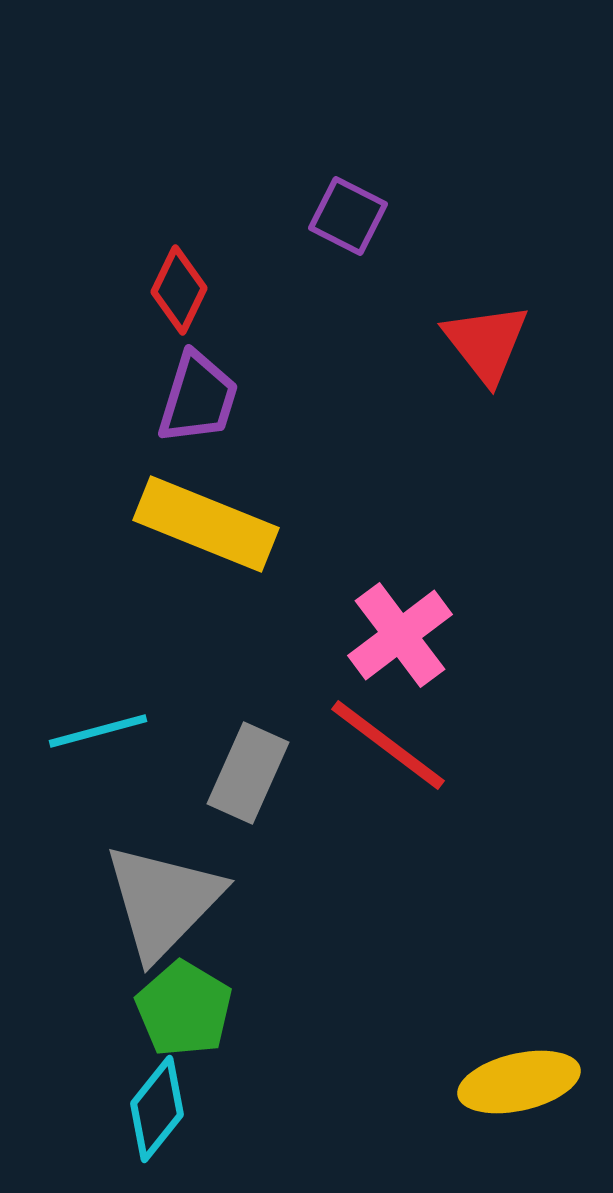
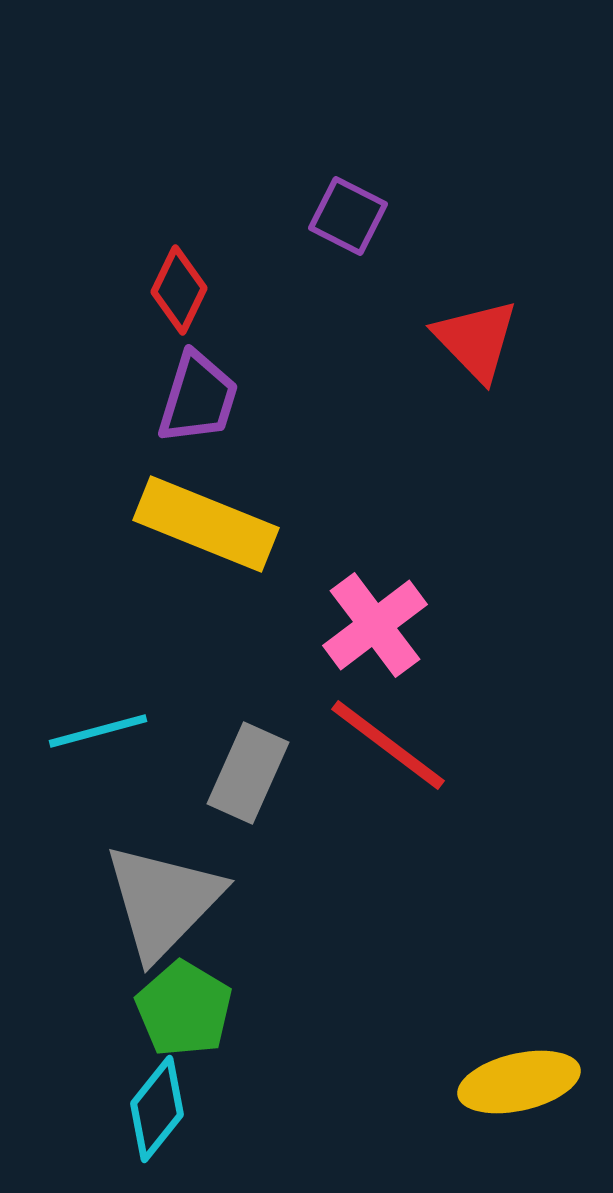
red triangle: moved 10 px left, 3 px up; rotated 6 degrees counterclockwise
pink cross: moved 25 px left, 10 px up
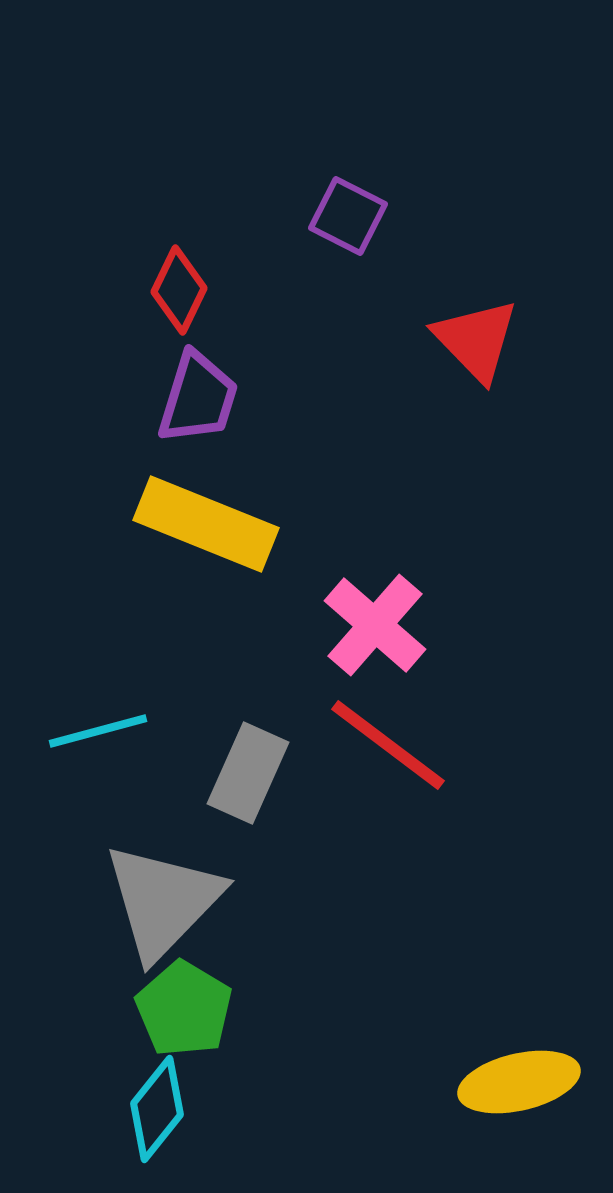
pink cross: rotated 12 degrees counterclockwise
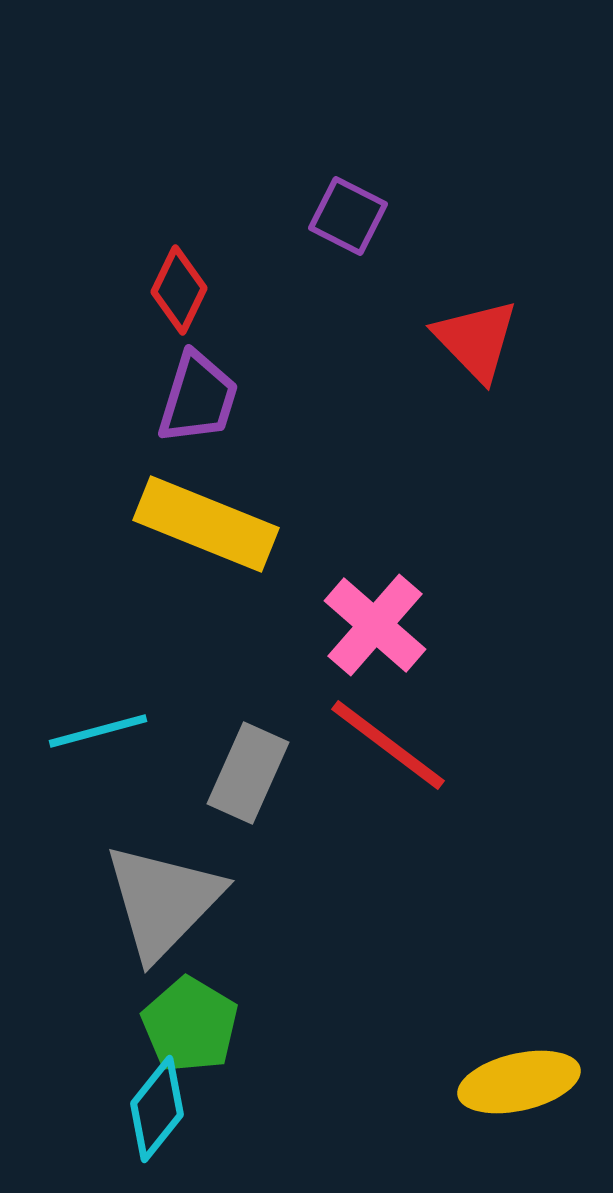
green pentagon: moved 6 px right, 16 px down
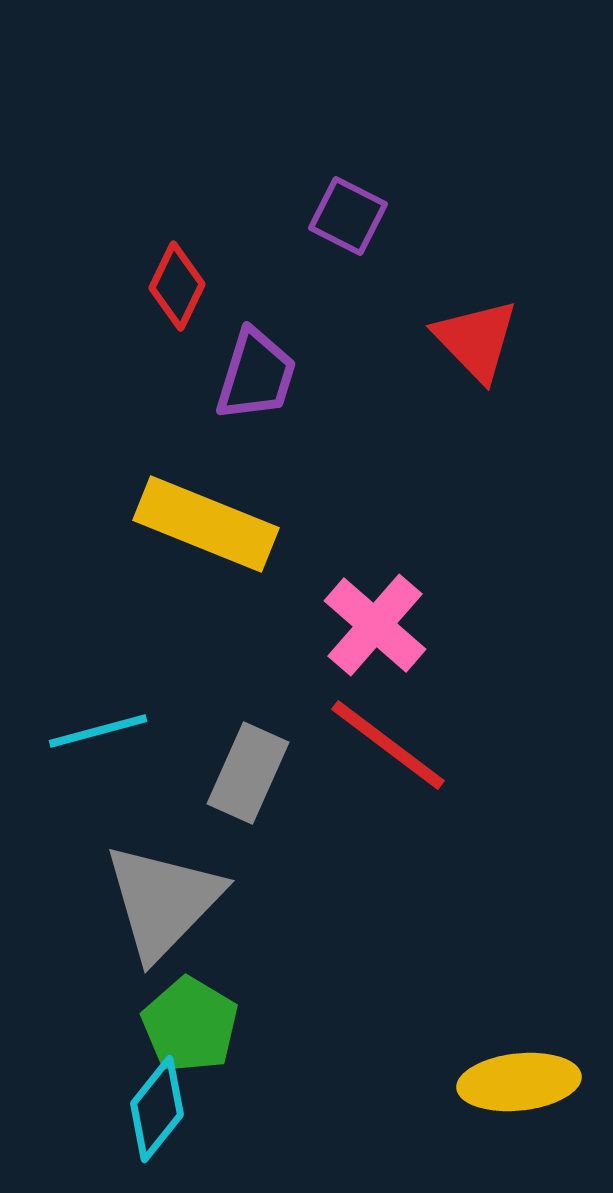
red diamond: moved 2 px left, 4 px up
purple trapezoid: moved 58 px right, 23 px up
yellow ellipse: rotated 7 degrees clockwise
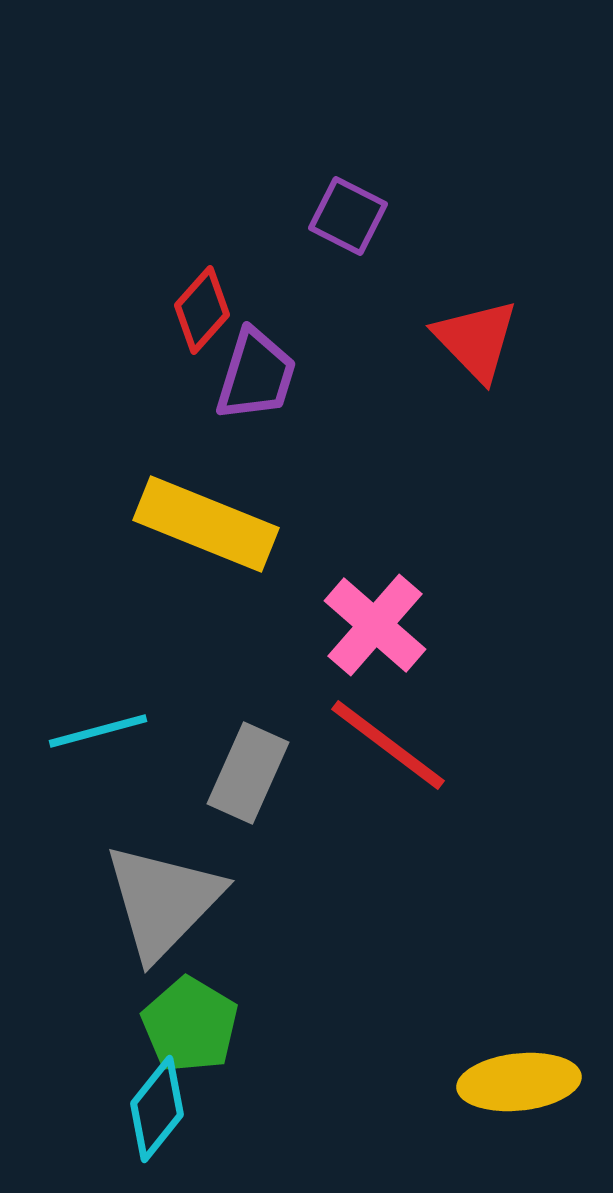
red diamond: moved 25 px right, 24 px down; rotated 16 degrees clockwise
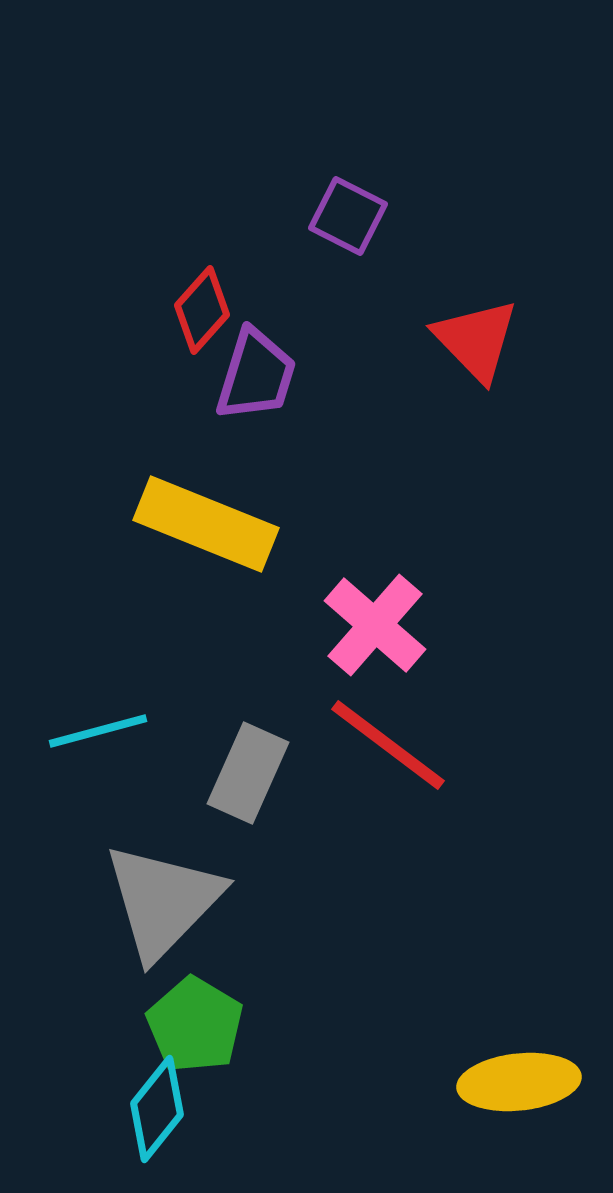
green pentagon: moved 5 px right
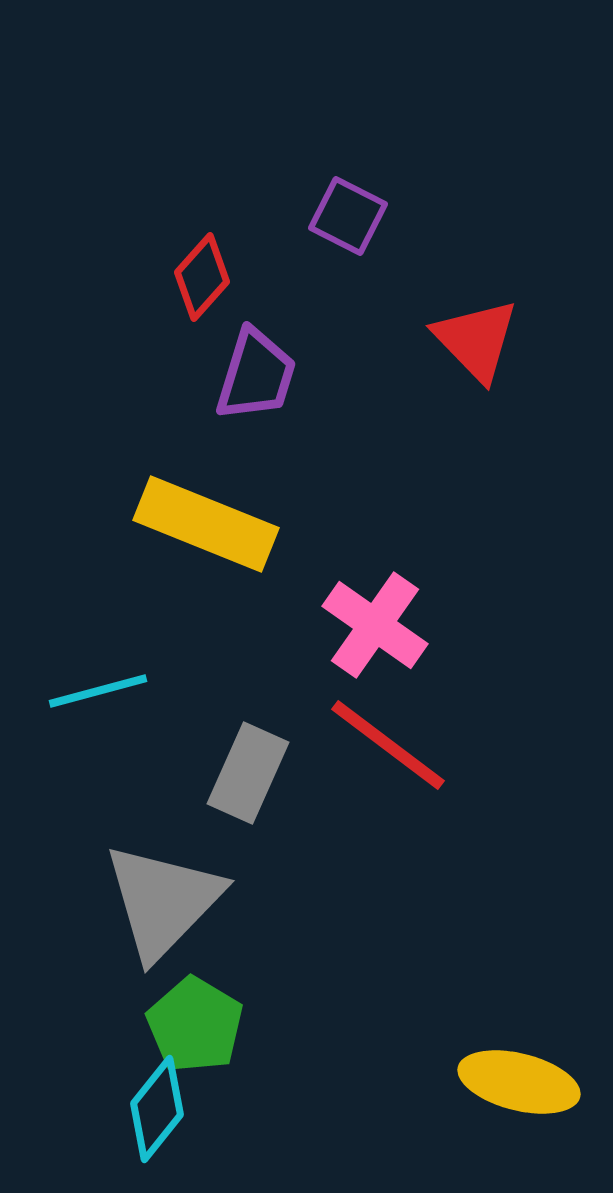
red diamond: moved 33 px up
pink cross: rotated 6 degrees counterclockwise
cyan line: moved 40 px up
yellow ellipse: rotated 20 degrees clockwise
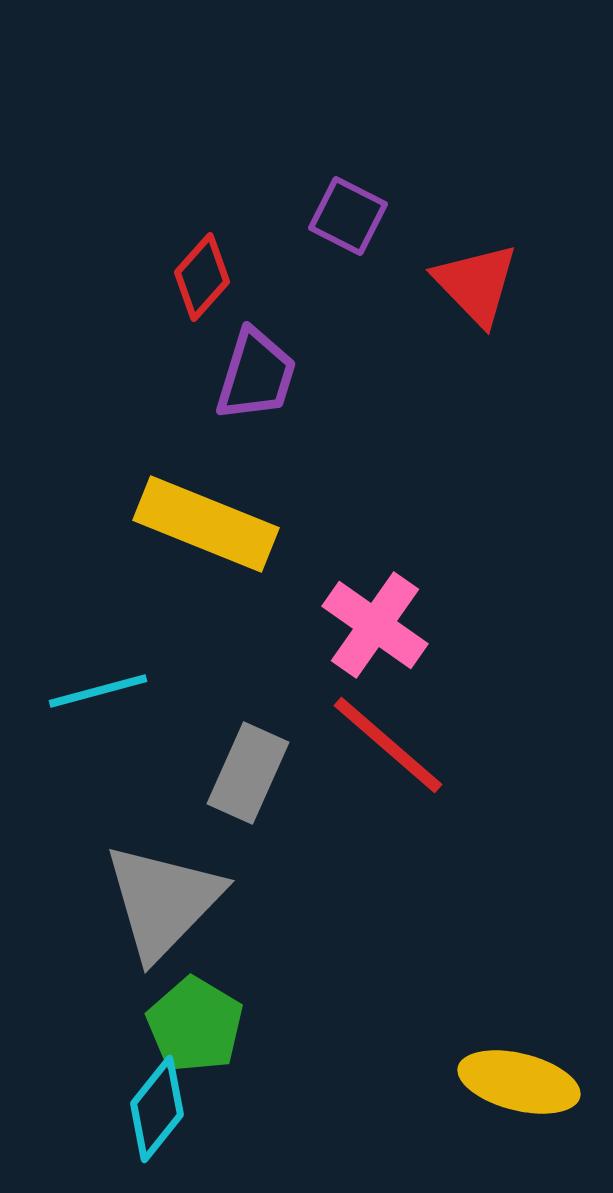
red triangle: moved 56 px up
red line: rotated 4 degrees clockwise
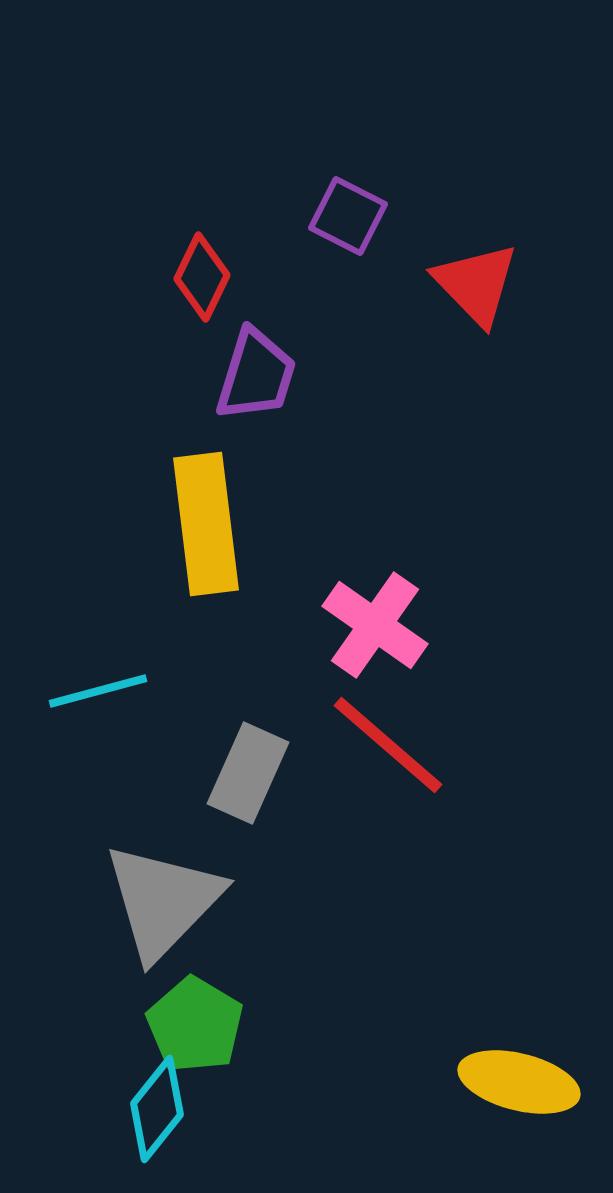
red diamond: rotated 16 degrees counterclockwise
yellow rectangle: rotated 61 degrees clockwise
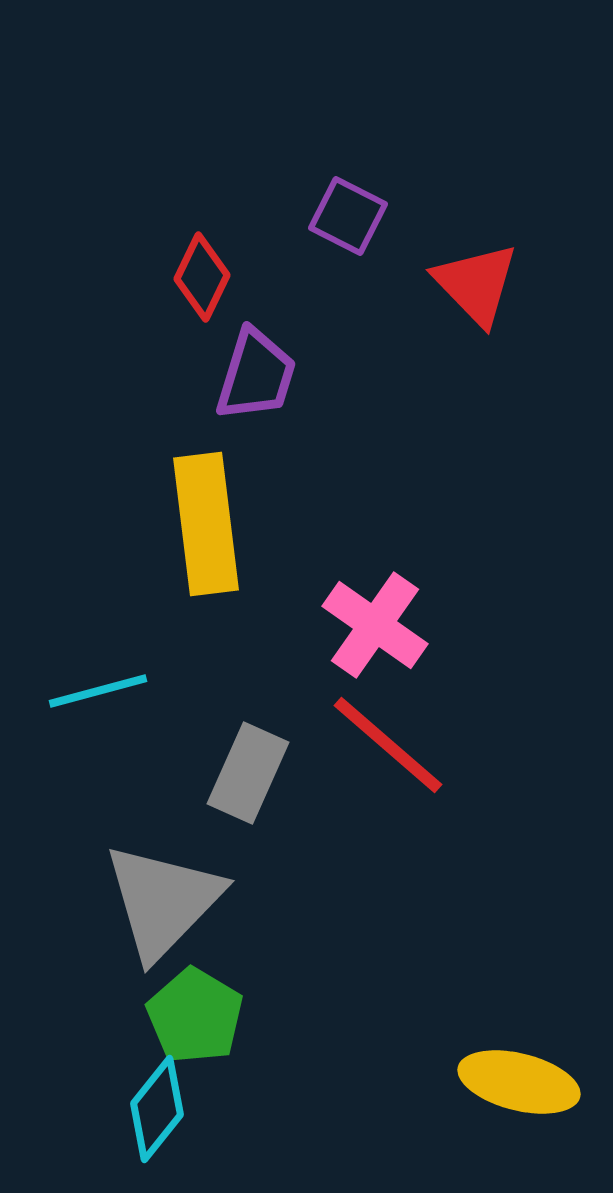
green pentagon: moved 9 px up
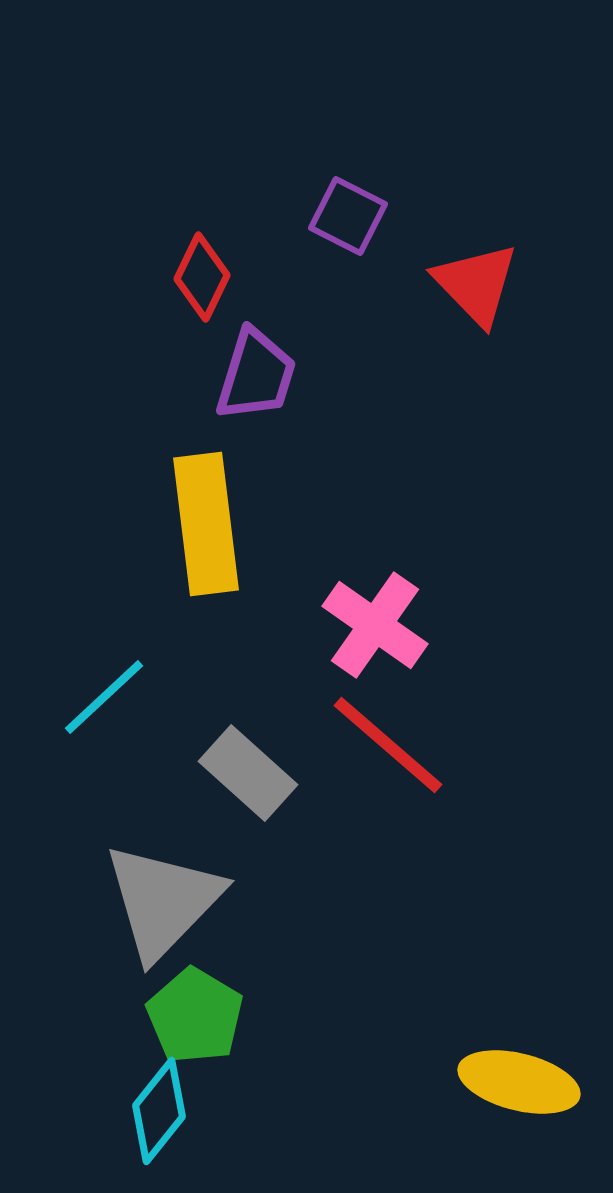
cyan line: moved 6 px right, 6 px down; rotated 28 degrees counterclockwise
gray rectangle: rotated 72 degrees counterclockwise
cyan diamond: moved 2 px right, 2 px down
